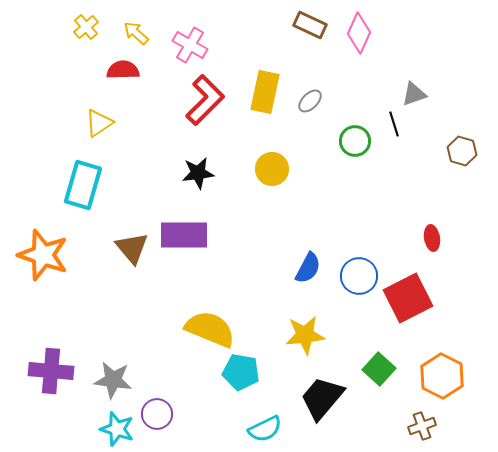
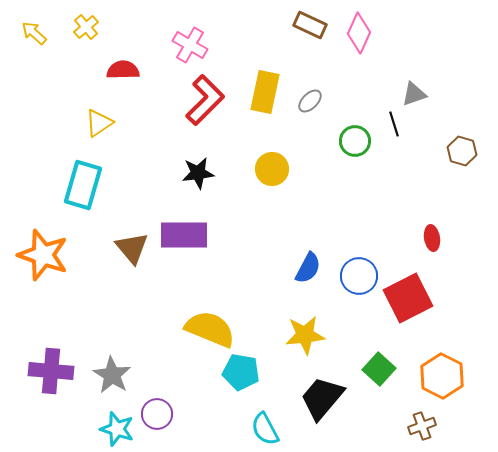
yellow arrow: moved 102 px left
gray star: moved 1 px left, 5 px up; rotated 24 degrees clockwise
cyan semicircle: rotated 88 degrees clockwise
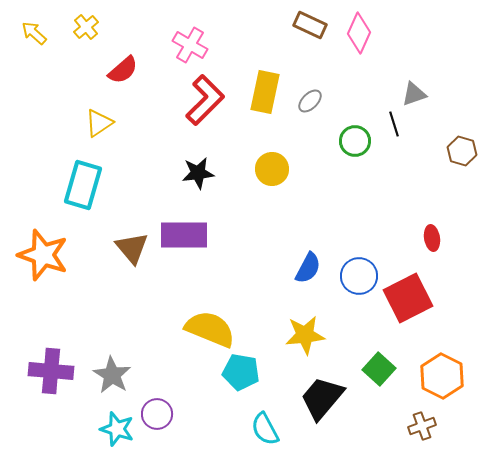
red semicircle: rotated 140 degrees clockwise
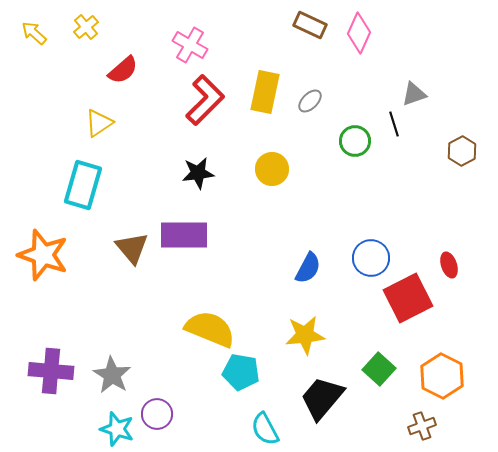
brown hexagon: rotated 16 degrees clockwise
red ellipse: moved 17 px right, 27 px down; rotated 10 degrees counterclockwise
blue circle: moved 12 px right, 18 px up
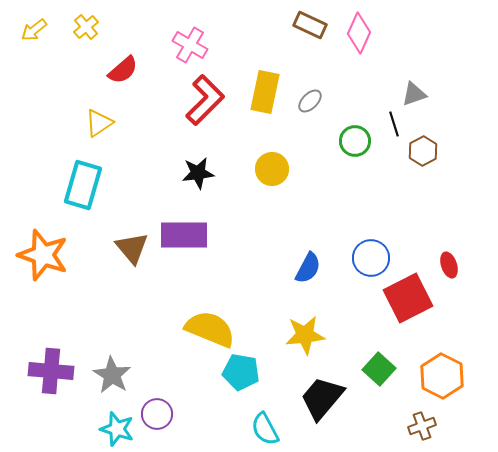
yellow arrow: moved 3 px up; rotated 80 degrees counterclockwise
brown hexagon: moved 39 px left
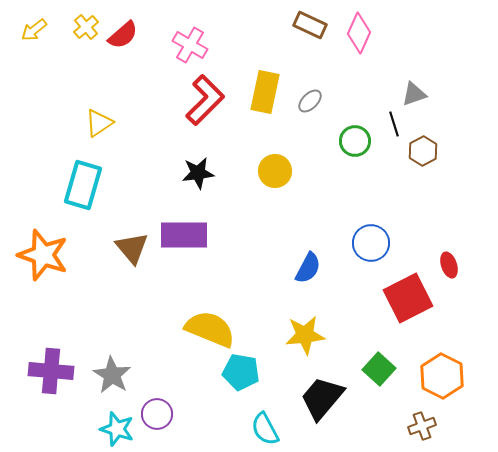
red semicircle: moved 35 px up
yellow circle: moved 3 px right, 2 px down
blue circle: moved 15 px up
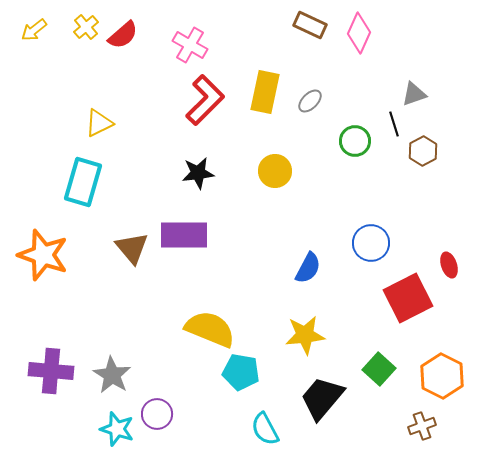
yellow triangle: rotated 8 degrees clockwise
cyan rectangle: moved 3 px up
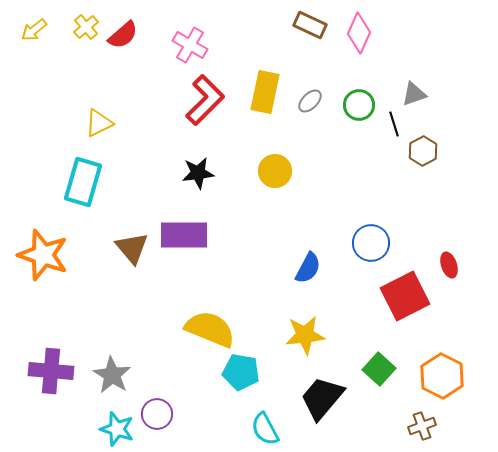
green circle: moved 4 px right, 36 px up
red square: moved 3 px left, 2 px up
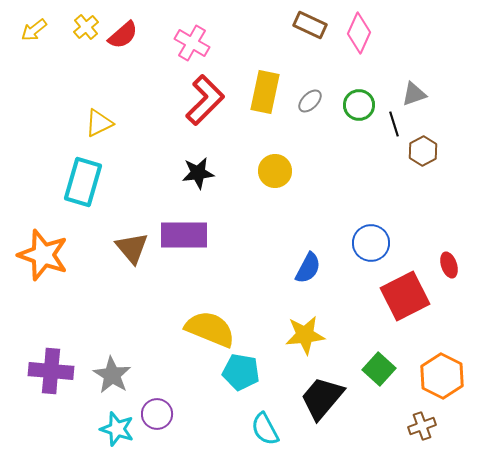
pink cross: moved 2 px right, 2 px up
